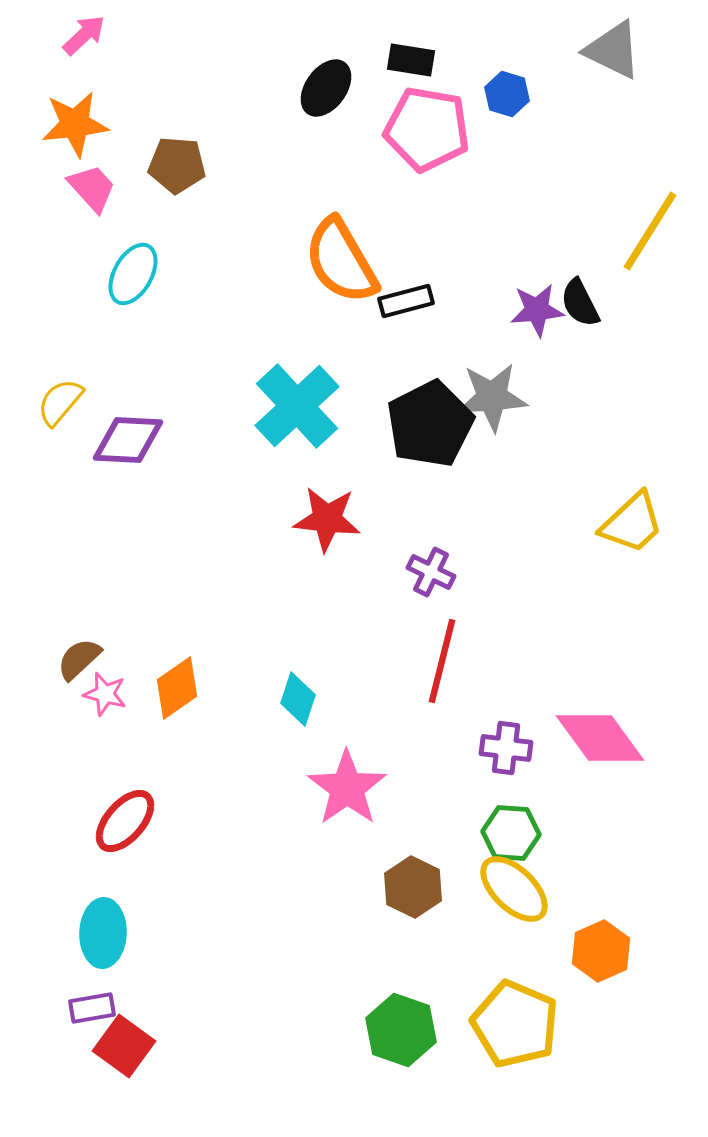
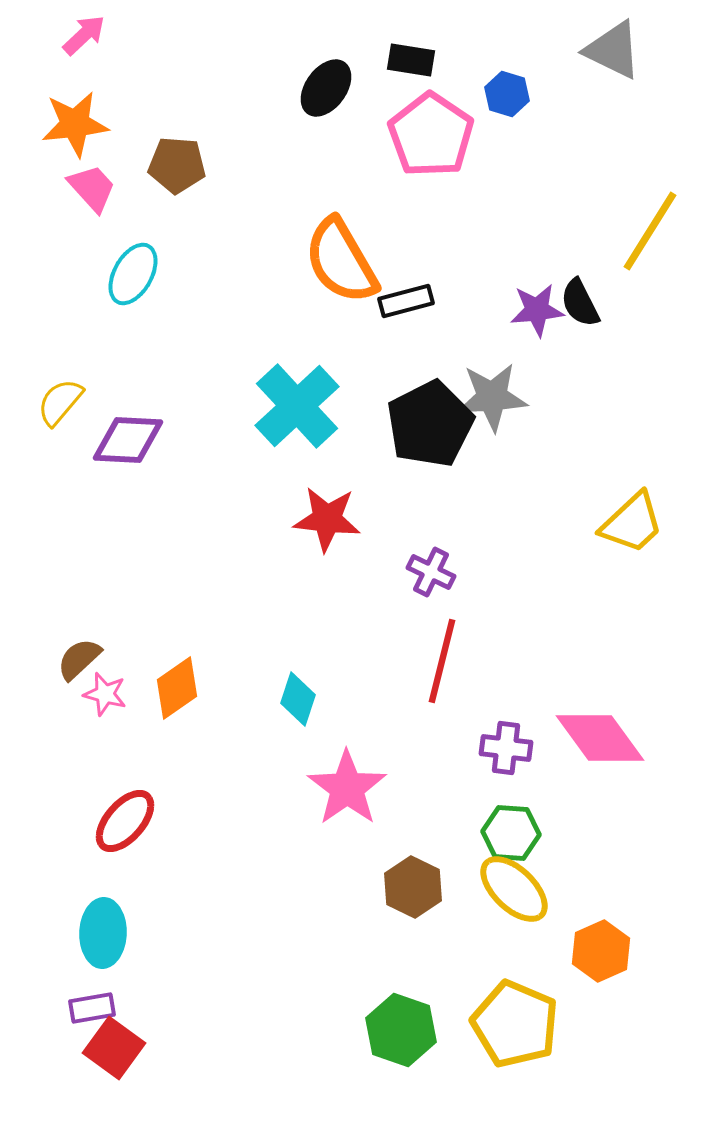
pink pentagon at (427, 129): moved 4 px right, 6 px down; rotated 24 degrees clockwise
red square at (124, 1046): moved 10 px left, 2 px down
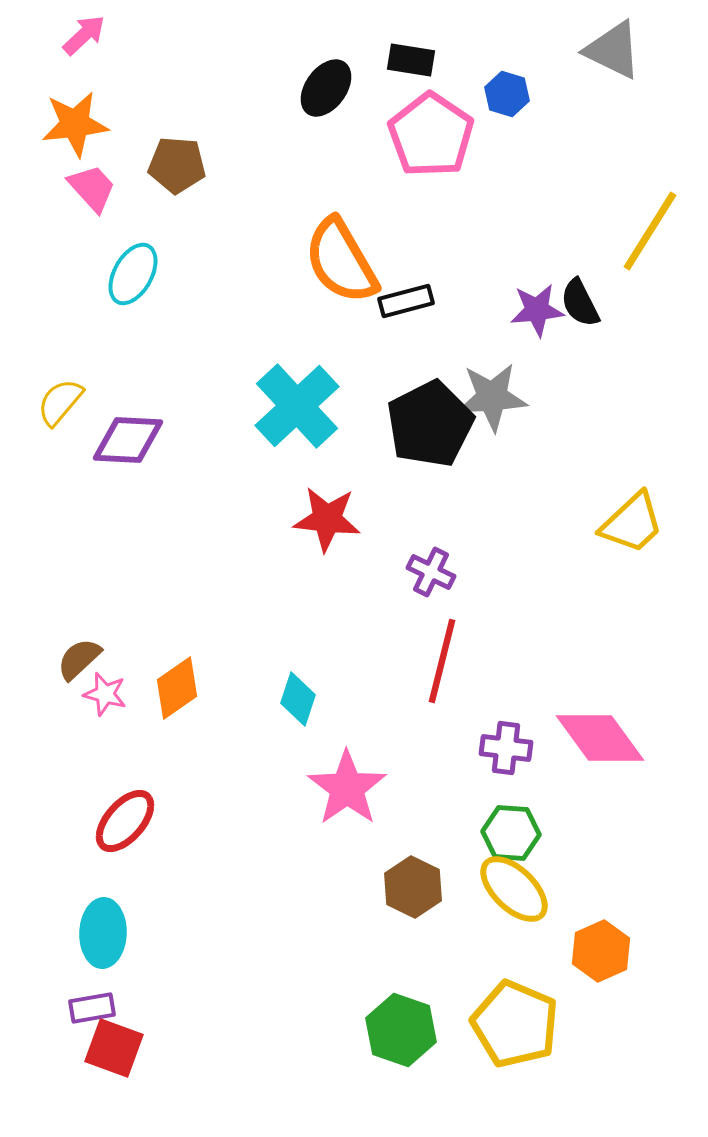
red square at (114, 1048): rotated 16 degrees counterclockwise
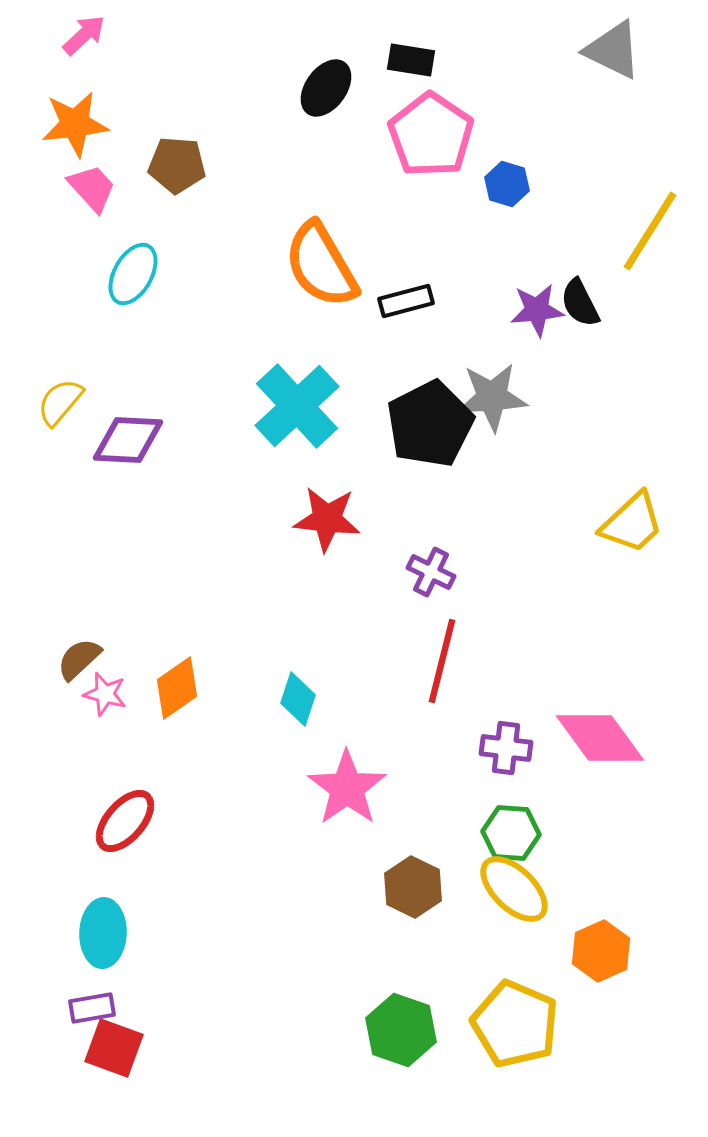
blue hexagon at (507, 94): moved 90 px down
orange semicircle at (341, 261): moved 20 px left, 4 px down
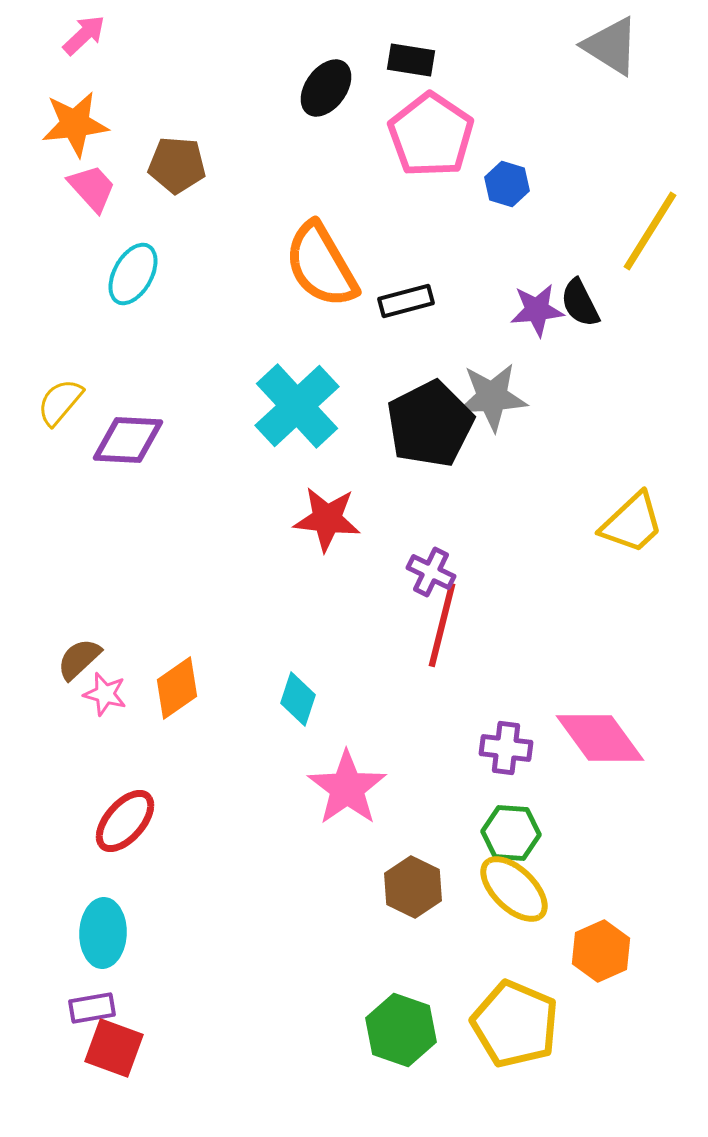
gray triangle at (613, 50): moved 2 px left, 4 px up; rotated 6 degrees clockwise
red line at (442, 661): moved 36 px up
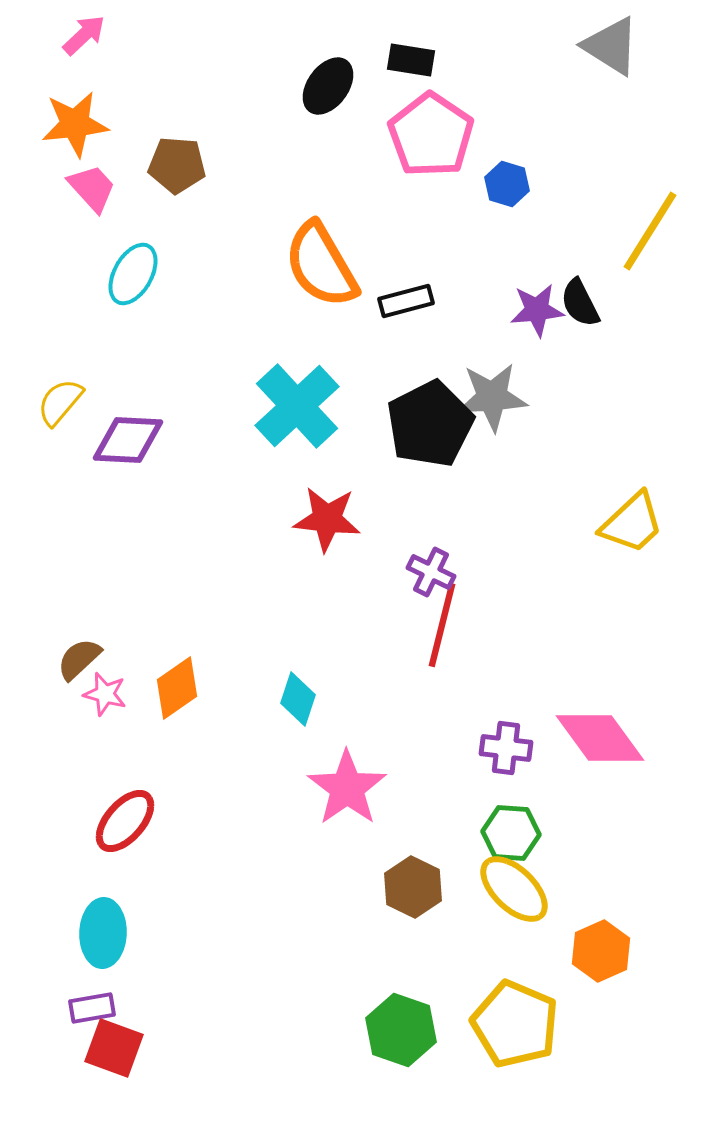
black ellipse at (326, 88): moved 2 px right, 2 px up
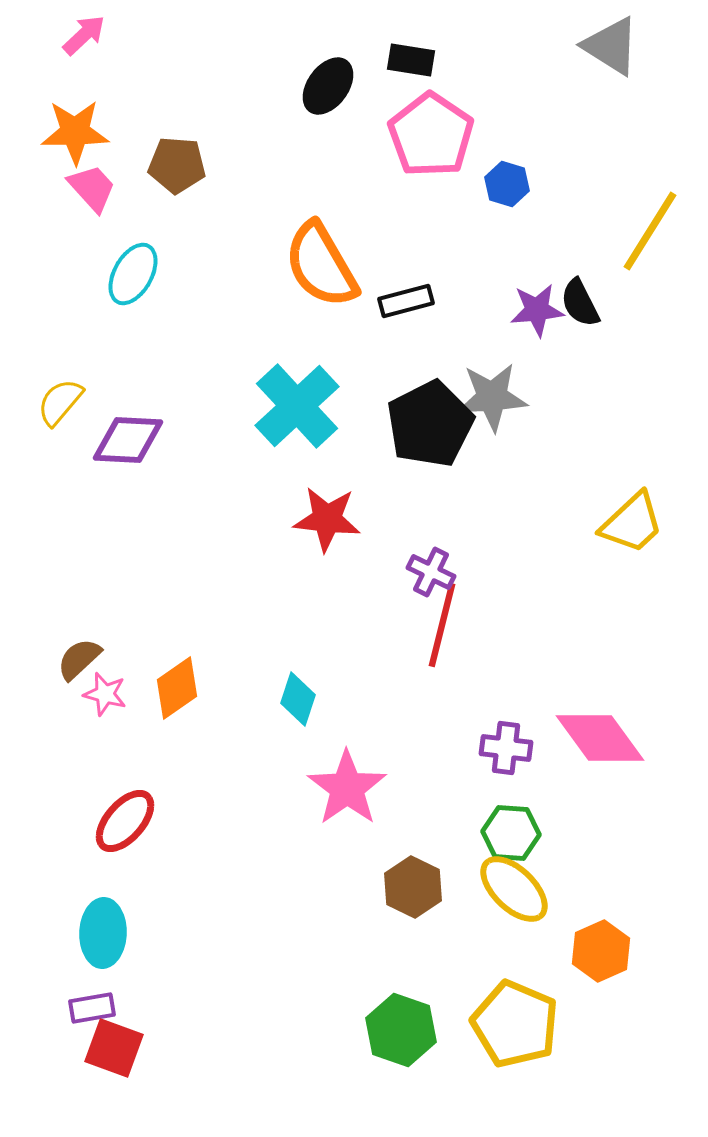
orange star at (75, 124): moved 8 px down; rotated 6 degrees clockwise
